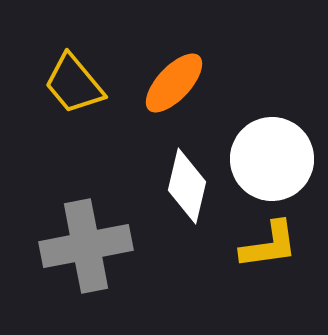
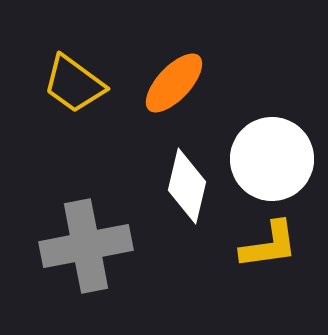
yellow trapezoid: rotated 14 degrees counterclockwise
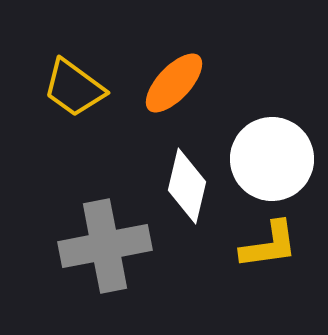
yellow trapezoid: moved 4 px down
gray cross: moved 19 px right
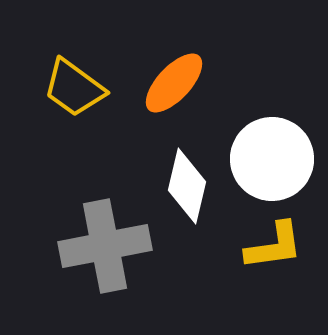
yellow L-shape: moved 5 px right, 1 px down
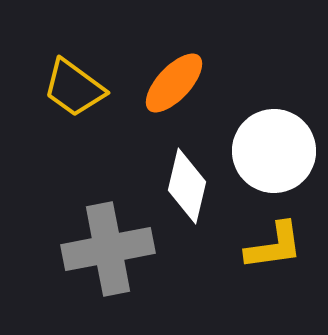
white circle: moved 2 px right, 8 px up
gray cross: moved 3 px right, 3 px down
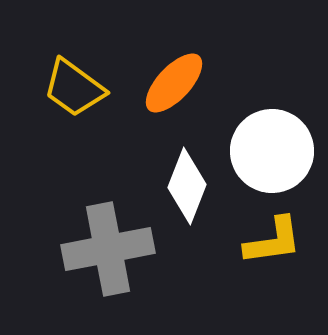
white circle: moved 2 px left
white diamond: rotated 8 degrees clockwise
yellow L-shape: moved 1 px left, 5 px up
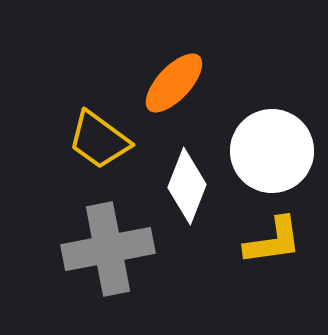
yellow trapezoid: moved 25 px right, 52 px down
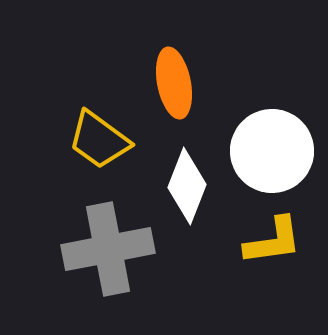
orange ellipse: rotated 54 degrees counterclockwise
